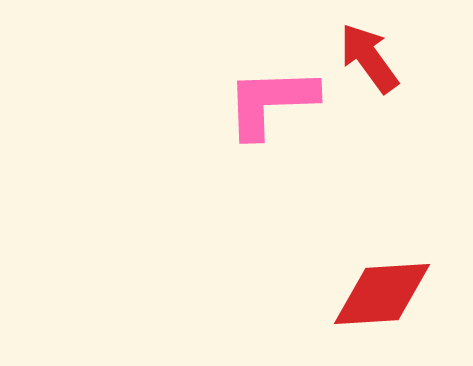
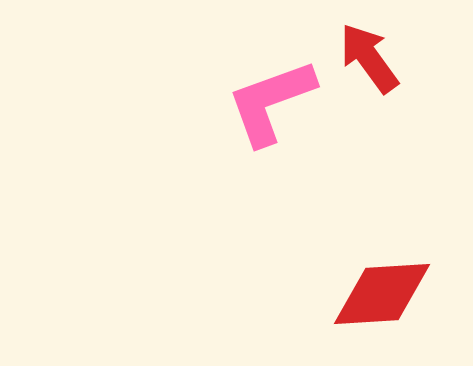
pink L-shape: rotated 18 degrees counterclockwise
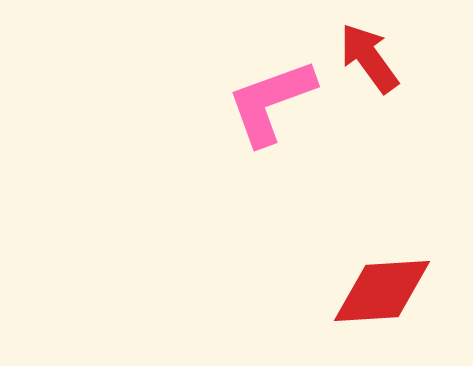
red diamond: moved 3 px up
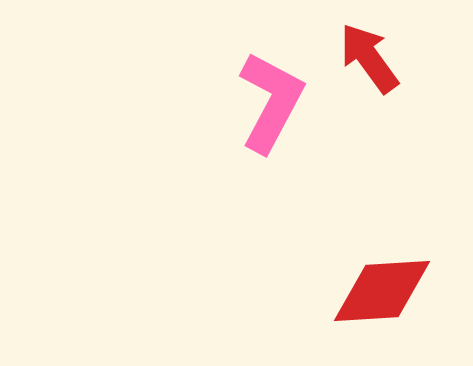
pink L-shape: rotated 138 degrees clockwise
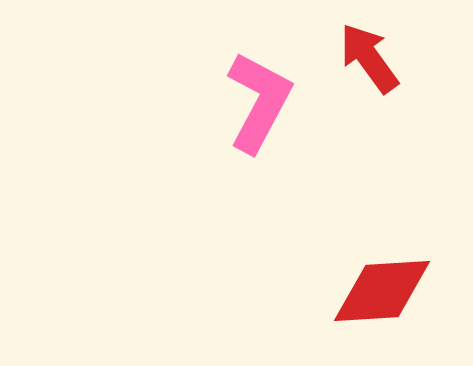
pink L-shape: moved 12 px left
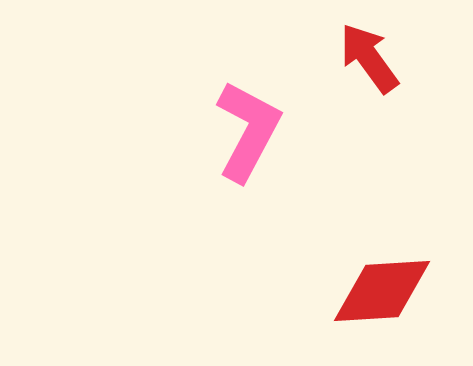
pink L-shape: moved 11 px left, 29 px down
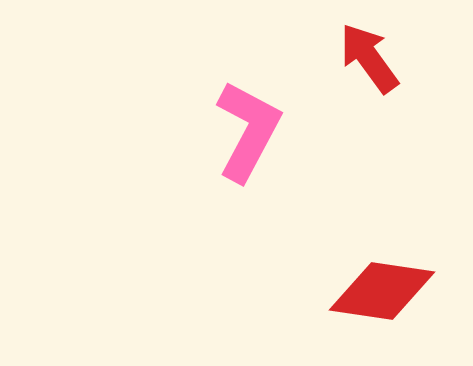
red diamond: rotated 12 degrees clockwise
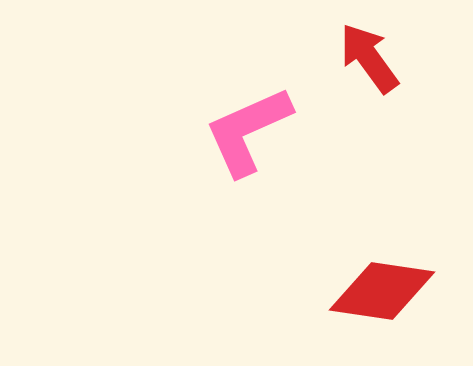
pink L-shape: rotated 142 degrees counterclockwise
